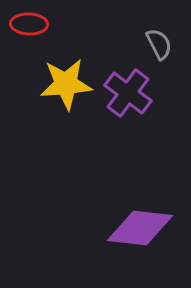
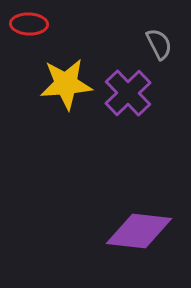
purple cross: rotated 9 degrees clockwise
purple diamond: moved 1 px left, 3 px down
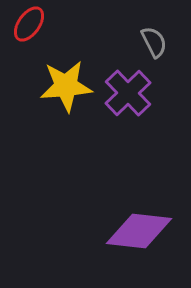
red ellipse: rotated 57 degrees counterclockwise
gray semicircle: moved 5 px left, 2 px up
yellow star: moved 2 px down
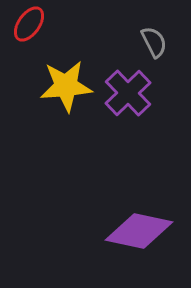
purple diamond: rotated 6 degrees clockwise
